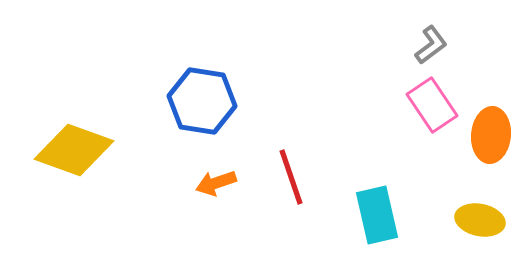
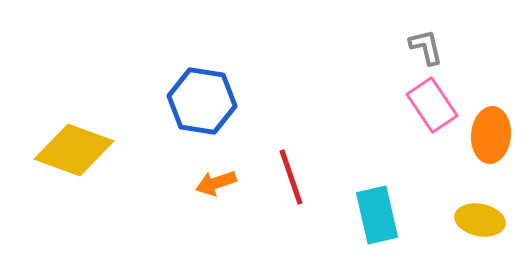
gray L-shape: moved 5 px left, 2 px down; rotated 66 degrees counterclockwise
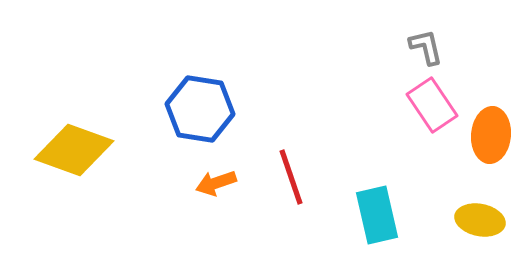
blue hexagon: moved 2 px left, 8 px down
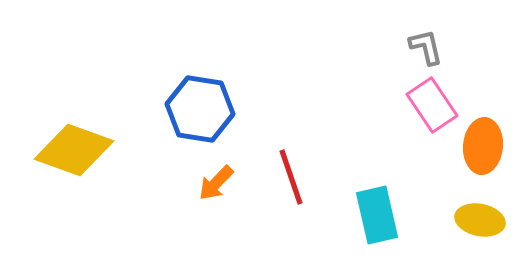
orange ellipse: moved 8 px left, 11 px down
orange arrow: rotated 27 degrees counterclockwise
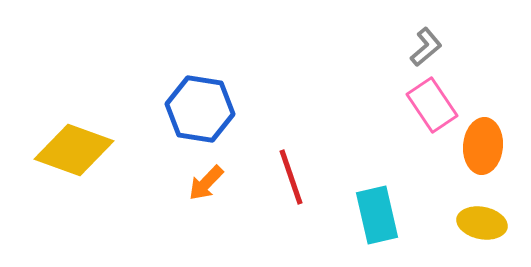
gray L-shape: rotated 63 degrees clockwise
orange arrow: moved 10 px left
yellow ellipse: moved 2 px right, 3 px down
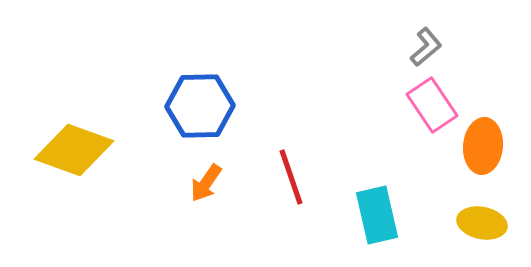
blue hexagon: moved 3 px up; rotated 10 degrees counterclockwise
orange arrow: rotated 9 degrees counterclockwise
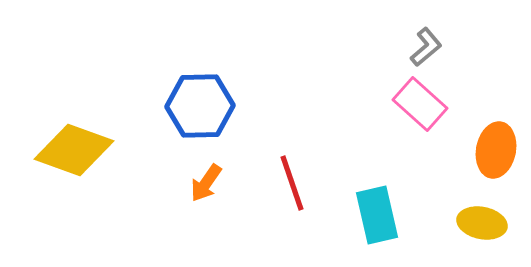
pink rectangle: moved 12 px left, 1 px up; rotated 14 degrees counterclockwise
orange ellipse: moved 13 px right, 4 px down; rotated 6 degrees clockwise
red line: moved 1 px right, 6 px down
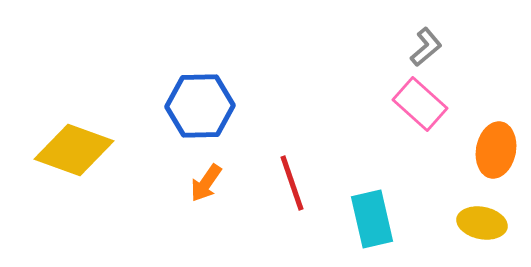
cyan rectangle: moved 5 px left, 4 px down
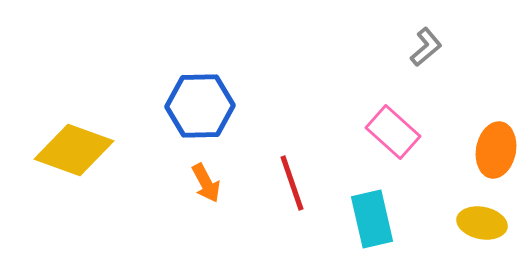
pink rectangle: moved 27 px left, 28 px down
orange arrow: rotated 63 degrees counterclockwise
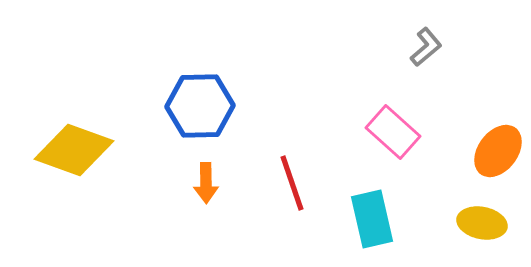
orange ellipse: moved 2 px right, 1 px down; rotated 26 degrees clockwise
orange arrow: rotated 27 degrees clockwise
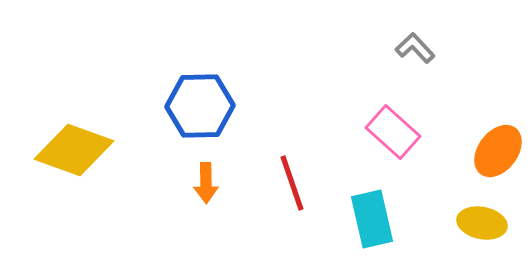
gray L-shape: moved 11 px left, 1 px down; rotated 93 degrees counterclockwise
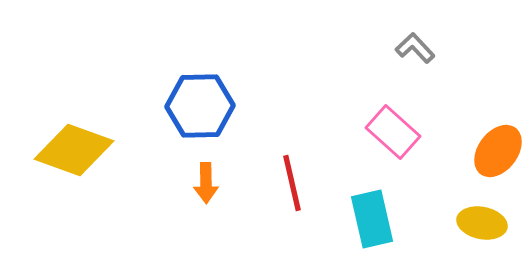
red line: rotated 6 degrees clockwise
